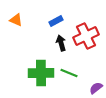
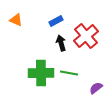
red cross: rotated 15 degrees counterclockwise
green line: rotated 12 degrees counterclockwise
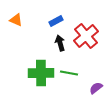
black arrow: moved 1 px left
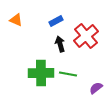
black arrow: moved 1 px down
green line: moved 1 px left, 1 px down
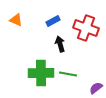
blue rectangle: moved 3 px left
red cross: moved 8 px up; rotated 30 degrees counterclockwise
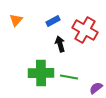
orange triangle: rotated 48 degrees clockwise
red cross: moved 1 px left, 2 px down; rotated 10 degrees clockwise
green line: moved 1 px right, 3 px down
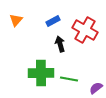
green line: moved 2 px down
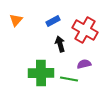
purple semicircle: moved 12 px left, 24 px up; rotated 24 degrees clockwise
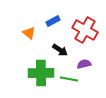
orange triangle: moved 13 px right, 13 px down; rotated 32 degrees counterclockwise
black arrow: moved 6 px down; rotated 140 degrees clockwise
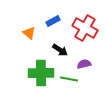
red cross: moved 2 px up
